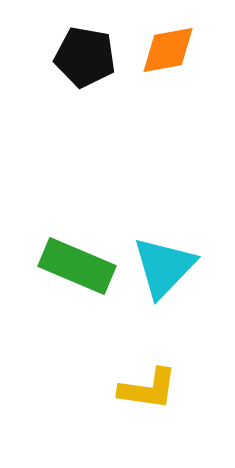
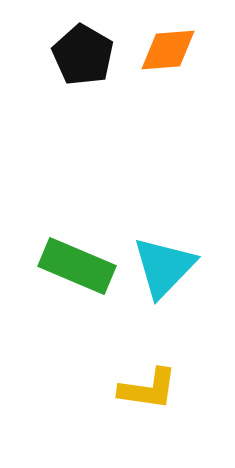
orange diamond: rotated 6 degrees clockwise
black pentagon: moved 2 px left, 2 px up; rotated 20 degrees clockwise
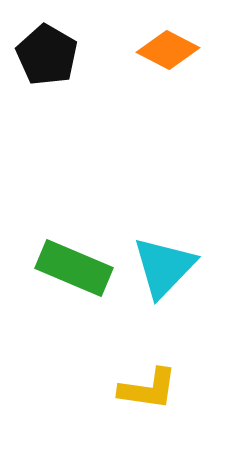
orange diamond: rotated 32 degrees clockwise
black pentagon: moved 36 px left
green rectangle: moved 3 px left, 2 px down
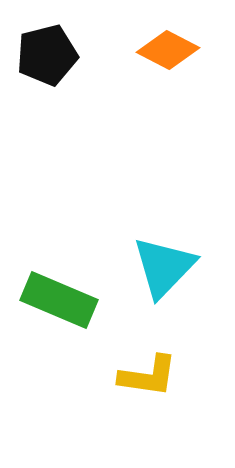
black pentagon: rotated 28 degrees clockwise
green rectangle: moved 15 px left, 32 px down
yellow L-shape: moved 13 px up
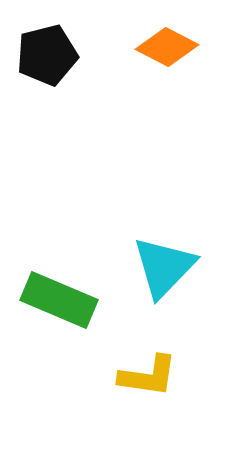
orange diamond: moved 1 px left, 3 px up
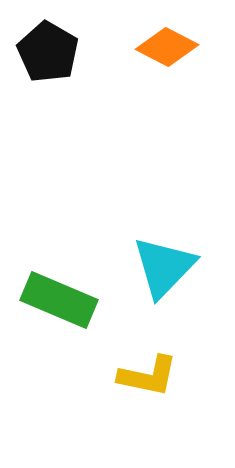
black pentagon: moved 1 px right, 3 px up; rotated 28 degrees counterclockwise
yellow L-shape: rotated 4 degrees clockwise
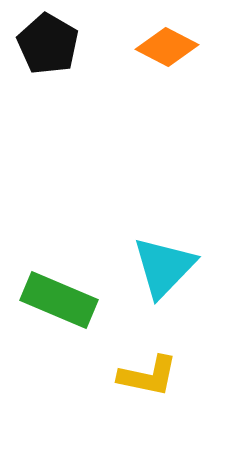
black pentagon: moved 8 px up
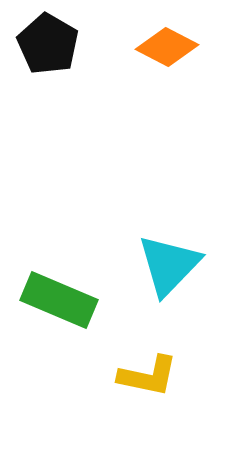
cyan triangle: moved 5 px right, 2 px up
